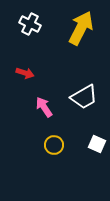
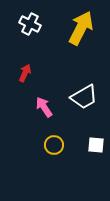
red arrow: rotated 84 degrees counterclockwise
white square: moved 1 px left, 1 px down; rotated 18 degrees counterclockwise
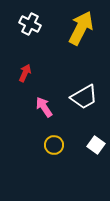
white square: rotated 30 degrees clockwise
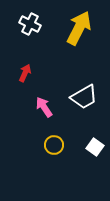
yellow arrow: moved 2 px left
white square: moved 1 px left, 2 px down
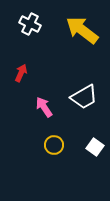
yellow arrow: moved 3 px right, 2 px down; rotated 80 degrees counterclockwise
red arrow: moved 4 px left
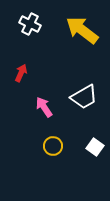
yellow circle: moved 1 px left, 1 px down
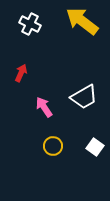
yellow arrow: moved 9 px up
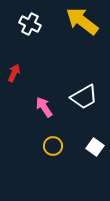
red arrow: moved 7 px left
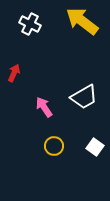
yellow circle: moved 1 px right
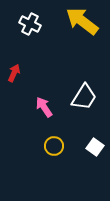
white trapezoid: rotated 28 degrees counterclockwise
